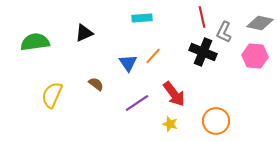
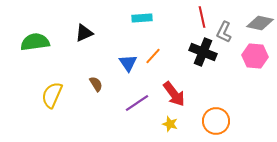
brown semicircle: rotated 21 degrees clockwise
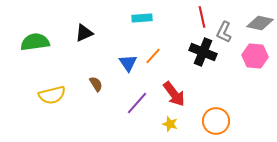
yellow semicircle: rotated 128 degrees counterclockwise
purple line: rotated 15 degrees counterclockwise
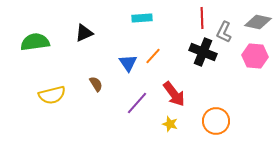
red line: moved 1 px down; rotated 10 degrees clockwise
gray diamond: moved 2 px left, 1 px up
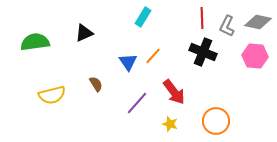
cyan rectangle: moved 1 px right, 1 px up; rotated 54 degrees counterclockwise
gray L-shape: moved 3 px right, 6 px up
blue triangle: moved 1 px up
red arrow: moved 2 px up
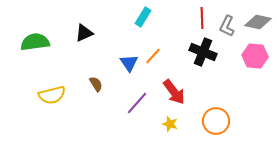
blue triangle: moved 1 px right, 1 px down
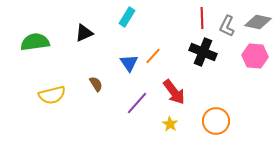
cyan rectangle: moved 16 px left
yellow star: rotated 14 degrees clockwise
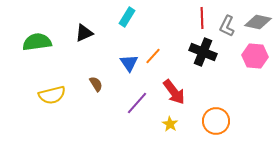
green semicircle: moved 2 px right
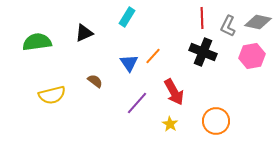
gray L-shape: moved 1 px right
pink hexagon: moved 3 px left; rotated 15 degrees counterclockwise
brown semicircle: moved 1 px left, 3 px up; rotated 21 degrees counterclockwise
red arrow: rotated 8 degrees clockwise
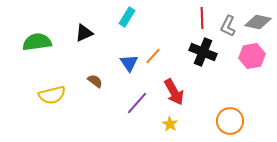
orange circle: moved 14 px right
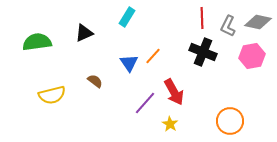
purple line: moved 8 px right
